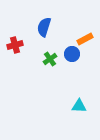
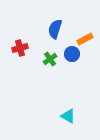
blue semicircle: moved 11 px right, 2 px down
red cross: moved 5 px right, 3 px down
cyan triangle: moved 11 px left, 10 px down; rotated 28 degrees clockwise
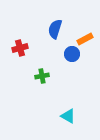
green cross: moved 8 px left, 17 px down; rotated 24 degrees clockwise
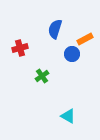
green cross: rotated 24 degrees counterclockwise
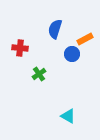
red cross: rotated 21 degrees clockwise
green cross: moved 3 px left, 2 px up
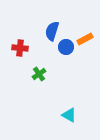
blue semicircle: moved 3 px left, 2 px down
blue circle: moved 6 px left, 7 px up
cyan triangle: moved 1 px right, 1 px up
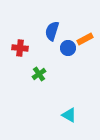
blue circle: moved 2 px right, 1 px down
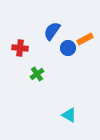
blue semicircle: rotated 18 degrees clockwise
green cross: moved 2 px left
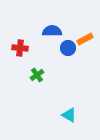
blue semicircle: rotated 54 degrees clockwise
green cross: moved 1 px down
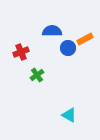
red cross: moved 1 px right, 4 px down; rotated 28 degrees counterclockwise
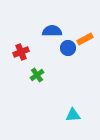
cyan triangle: moved 4 px right; rotated 35 degrees counterclockwise
